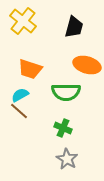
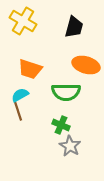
yellow cross: rotated 8 degrees counterclockwise
orange ellipse: moved 1 px left
brown line: moved 1 px left; rotated 30 degrees clockwise
green cross: moved 2 px left, 3 px up
gray star: moved 3 px right, 13 px up
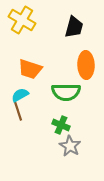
yellow cross: moved 1 px left, 1 px up
orange ellipse: rotated 72 degrees clockwise
